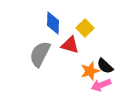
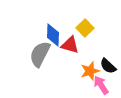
blue diamond: moved 12 px down
black semicircle: moved 3 px right
pink arrow: rotated 78 degrees clockwise
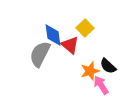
blue diamond: rotated 10 degrees counterclockwise
red triangle: rotated 24 degrees clockwise
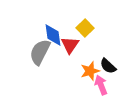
red triangle: rotated 24 degrees clockwise
gray semicircle: moved 2 px up
pink arrow: rotated 12 degrees clockwise
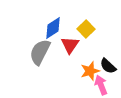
yellow square: moved 1 px right, 1 px down
blue diamond: moved 7 px up; rotated 65 degrees clockwise
